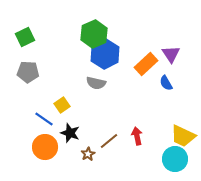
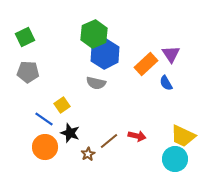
red arrow: rotated 114 degrees clockwise
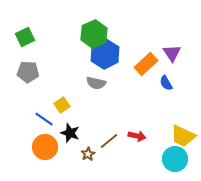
purple triangle: moved 1 px right, 1 px up
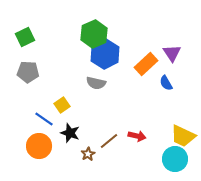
orange circle: moved 6 px left, 1 px up
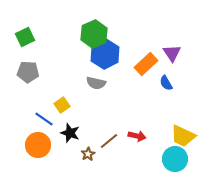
orange circle: moved 1 px left, 1 px up
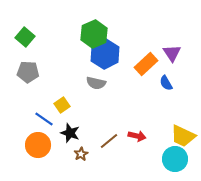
green square: rotated 24 degrees counterclockwise
brown star: moved 7 px left
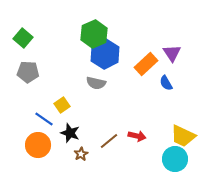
green square: moved 2 px left, 1 px down
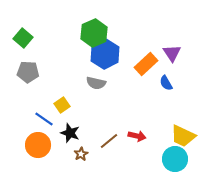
green hexagon: moved 1 px up
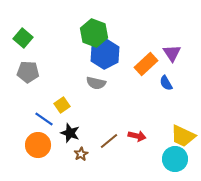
green hexagon: rotated 16 degrees counterclockwise
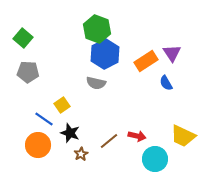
green hexagon: moved 3 px right, 4 px up
orange rectangle: moved 3 px up; rotated 10 degrees clockwise
cyan circle: moved 20 px left
